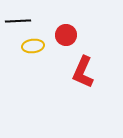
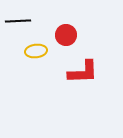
yellow ellipse: moved 3 px right, 5 px down
red L-shape: rotated 116 degrees counterclockwise
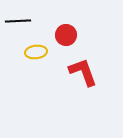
yellow ellipse: moved 1 px down
red L-shape: rotated 108 degrees counterclockwise
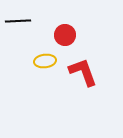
red circle: moved 1 px left
yellow ellipse: moved 9 px right, 9 px down
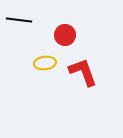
black line: moved 1 px right, 1 px up; rotated 10 degrees clockwise
yellow ellipse: moved 2 px down
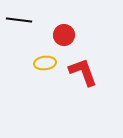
red circle: moved 1 px left
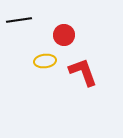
black line: rotated 15 degrees counterclockwise
yellow ellipse: moved 2 px up
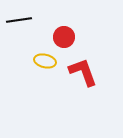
red circle: moved 2 px down
yellow ellipse: rotated 20 degrees clockwise
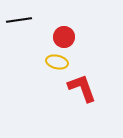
yellow ellipse: moved 12 px right, 1 px down
red L-shape: moved 1 px left, 16 px down
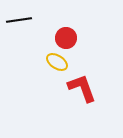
red circle: moved 2 px right, 1 px down
yellow ellipse: rotated 20 degrees clockwise
